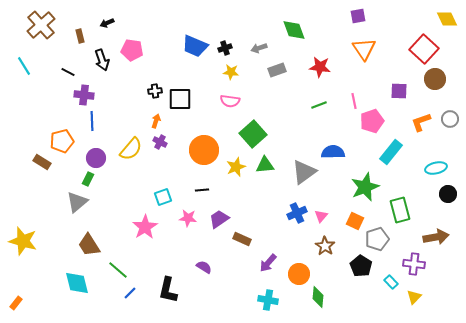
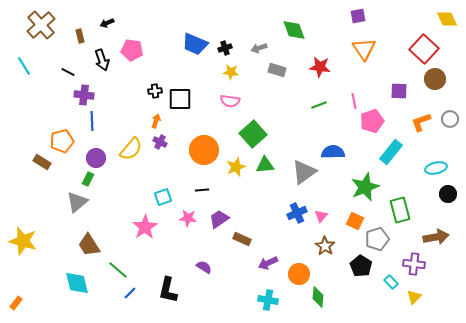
blue trapezoid at (195, 46): moved 2 px up
gray rectangle at (277, 70): rotated 36 degrees clockwise
purple arrow at (268, 263): rotated 24 degrees clockwise
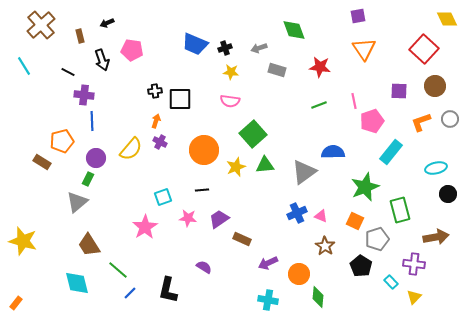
brown circle at (435, 79): moved 7 px down
pink triangle at (321, 216): rotated 48 degrees counterclockwise
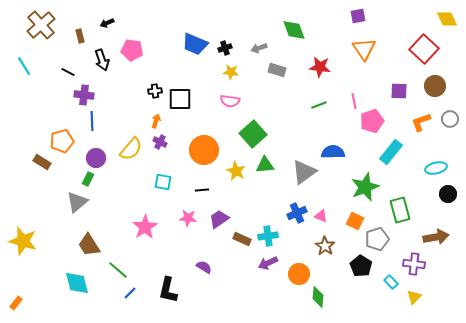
yellow star at (236, 167): moved 4 px down; rotated 24 degrees counterclockwise
cyan square at (163, 197): moved 15 px up; rotated 30 degrees clockwise
cyan cross at (268, 300): moved 64 px up; rotated 18 degrees counterclockwise
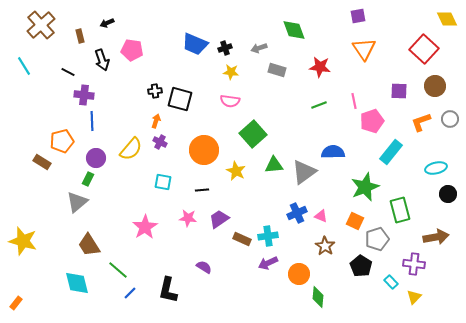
black square at (180, 99): rotated 15 degrees clockwise
green triangle at (265, 165): moved 9 px right
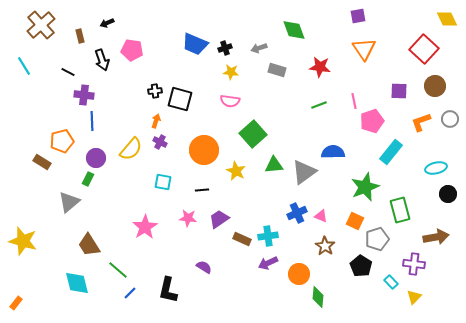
gray triangle at (77, 202): moved 8 px left
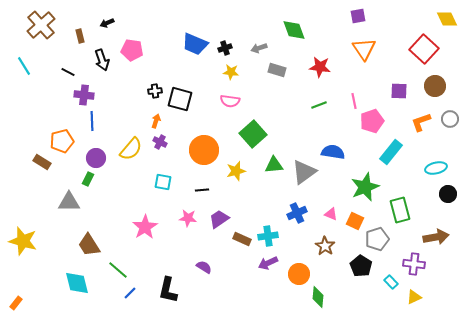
blue semicircle at (333, 152): rotated 10 degrees clockwise
yellow star at (236, 171): rotated 30 degrees clockwise
gray triangle at (69, 202): rotated 40 degrees clockwise
pink triangle at (321, 216): moved 10 px right, 2 px up
yellow triangle at (414, 297): rotated 21 degrees clockwise
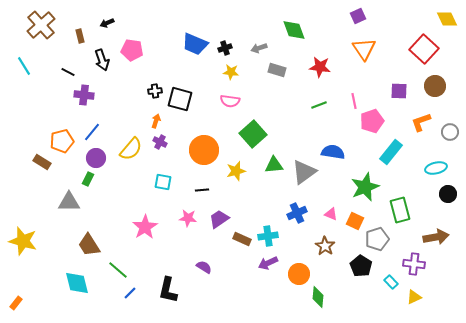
purple square at (358, 16): rotated 14 degrees counterclockwise
gray circle at (450, 119): moved 13 px down
blue line at (92, 121): moved 11 px down; rotated 42 degrees clockwise
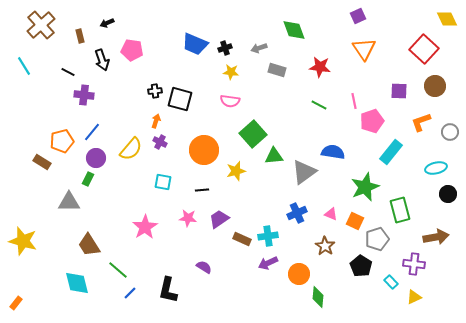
green line at (319, 105): rotated 49 degrees clockwise
green triangle at (274, 165): moved 9 px up
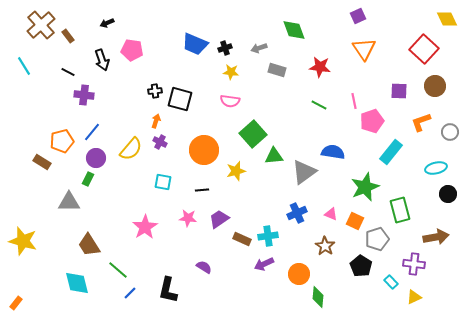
brown rectangle at (80, 36): moved 12 px left; rotated 24 degrees counterclockwise
purple arrow at (268, 263): moved 4 px left, 1 px down
